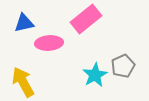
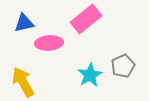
cyan star: moved 5 px left
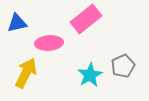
blue triangle: moved 7 px left
yellow arrow: moved 3 px right, 9 px up; rotated 56 degrees clockwise
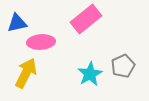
pink ellipse: moved 8 px left, 1 px up
cyan star: moved 1 px up
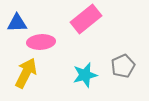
blue triangle: rotated 10 degrees clockwise
cyan star: moved 5 px left, 1 px down; rotated 15 degrees clockwise
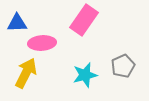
pink rectangle: moved 2 px left, 1 px down; rotated 16 degrees counterclockwise
pink ellipse: moved 1 px right, 1 px down
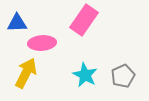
gray pentagon: moved 10 px down
cyan star: rotated 30 degrees counterclockwise
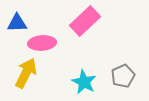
pink rectangle: moved 1 px right, 1 px down; rotated 12 degrees clockwise
cyan star: moved 1 px left, 7 px down
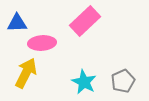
gray pentagon: moved 5 px down
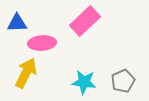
cyan star: rotated 20 degrees counterclockwise
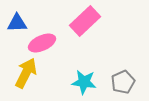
pink ellipse: rotated 20 degrees counterclockwise
gray pentagon: moved 1 px down
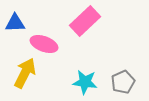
blue triangle: moved 2 px left
pink ellipse: moved 2 px right, 1 px down; rotated 44 degrees clockwise
yellow arrow: moved 1 px left
cyan star: moved 1 px right
